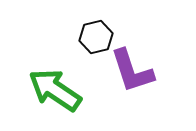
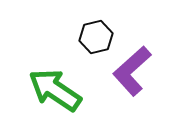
purple L-shape: rotated 66 degrees clockwise
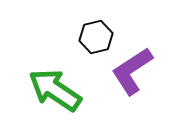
purple L-shape: rotated 9 degrees clockwise
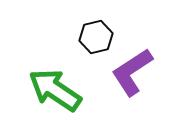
purple L-shape: moved 1 px down
